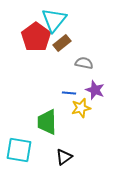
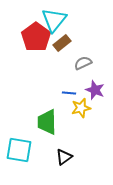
gray semicircle: moved 1 px left; rotated 36 degrees counterclockwise
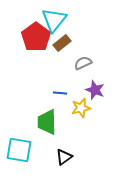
blue line: moved 9 px left
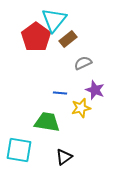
brown rectangle: moved 6 px right, 4 px up
green trapezoid: rotated 100 degrees clockwise
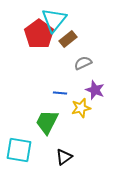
red pentagon: moved 3 px right, 3 px up
green trapezoid: rotated 72 degrees counterclockwise
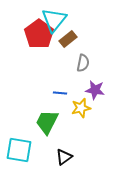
gray semicircle: rotated 126 degrees clockwise
purple star: rotated 12 degrees counterclockwise
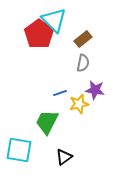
cyan triangle: rotated 24 degrees counterclockwise
brown rectangle: moved 15 px right
blue line: rotated 24 degrees counterclockwise
yellow star: moved 2 px left, 4 px up
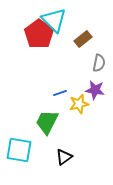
gray semicircle: moved 16 px right
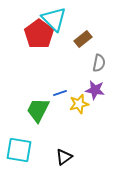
cyan triangle: moved 1 px up
green trapezoid: moved 9 px left, 12 px up
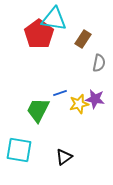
cyan triangle: rotated 36 degrees counterclockwise
brown rectangle: rotated 18 degrees counterclockwise
purple star: moved 9 px down
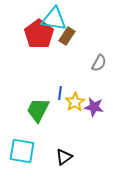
brown rectangle: moved 16 px left, 3 px up
gray semicircle: rotated 18 degrees clockwise
blue line: rotated 64 degrees counterclockwise
purple star: moved 1 px left, 8 px down
yellow star: moved 4 px left, 2 px up; rotated 18 degrees counterclockwise
cyan square: moved 3 px right, 1 px down
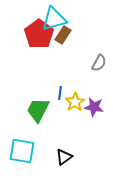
cyan triangle: rotated 24 degrees counterclockwise
brown rectangle: moved 4 px left, 1 px up
